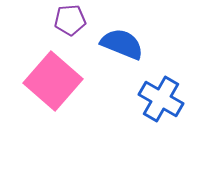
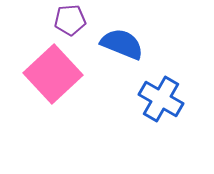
pink square: moved 7 px up; rotated 6 degrees clockwise
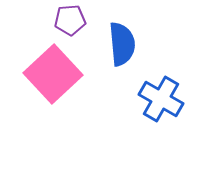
blue semicircle: rotated 63 degrees clockwise
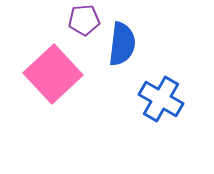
purple pentagon: moved 14 px right
blue semicircle: rotated 12 degrees clockwise
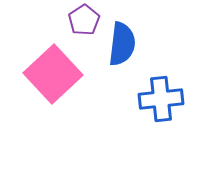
purple pentagon: rotated 28 degrees counterclockwise
blue cross: rotated 36 degrees counterclockwise
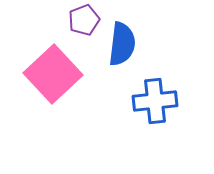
purple pentagon: rotated 12 degrees clockwise
blue cross: moved 6 px left, 2 px down
